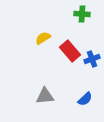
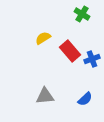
green cross: rotated 28 degrees clockwise
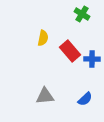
yellow semicircle: rotated 133 degrees clockwise
blue cross: rotated 21 degrees clockwise
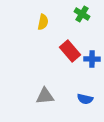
yellow semicircle: moved 16 px up
blue semicircle: rotated 56 degrees clockwise
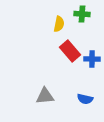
green cross: rotated 28 degrees counterclockwise
yellow semicircle: moved 16 px right, 2 px down
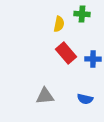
red rectangle: moved 4 px left, 2 px down
blue cross: moved 1 px right
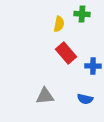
blue cross: moved 7 px down
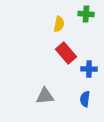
green cross: moved 4 px right
blue cross: moved 4 px left, 3 px down
blue semicircle: rotated 84 degrees clockwise
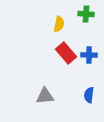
blue cross: moved 14 px up
blue semicircle: moved 4 px right, 4 px up
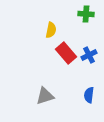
yellow semicircle: moved 8 px left, 6 px down
blue cross: rotated 28 degrees counterclockwise
gray triangle: rotated 12 degrees counterclockwise
